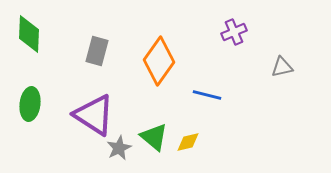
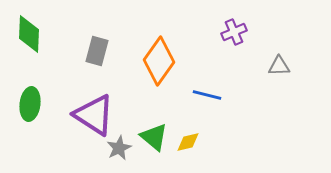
gray triangle: moved 3 px left, 1 px up; rotated 10 degrees clockwise
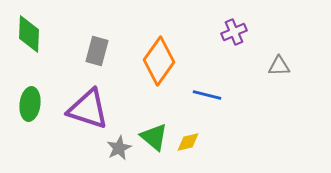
purple triangle: moved 6 px left, 6 px up; rotated 15 degrees counterclockwise
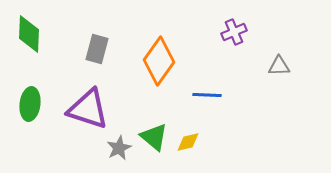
gray rectangle: moved 2 px up
blue line: rotated 12 degrees counterclockwise
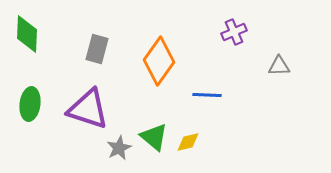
green diamond: moved 2 px left
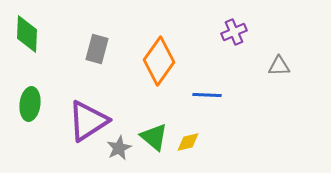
purple triangle: moved 12 px down; rotated 51 degrees counterclockwise
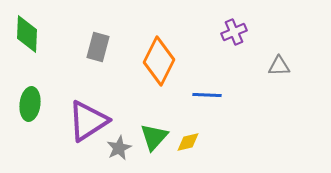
gray rectangle: moved 1 px right, 2 px up
orange diamond: rotated 9 degrees counterclockwise
green triangle: rotated 32 degrees clockwise
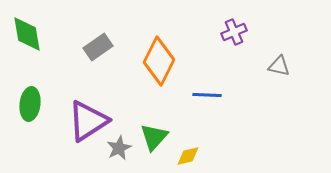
green diamond: rotated 12 degrees counterclockwise
gray rectangle: rotated 40 degrees clockwise
gray triangle: rotated 15 degrees clockwise
yellow diamond: moved 14 px down
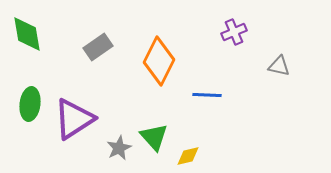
purple triangle: moved 14 px left, 2 px up
green triangle: rotated 24 degrees counterclockwise
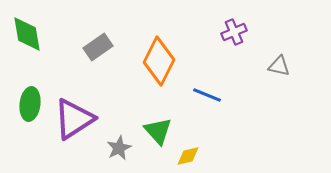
blue line: rotated 20 degrees clockwise
green triangle: moved 4 px right, 6 px up
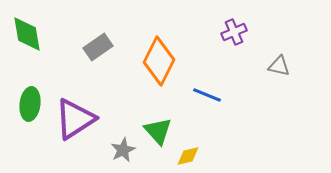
purple triangle: moved 1 px right
gray star: moved 4 px right, 2 px down
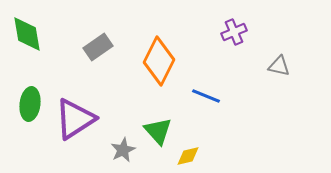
blue line: moved 1 px left, 1 px down
